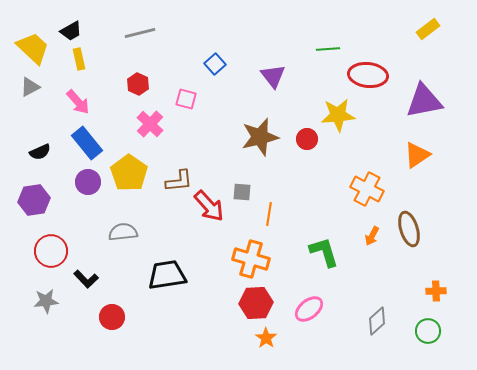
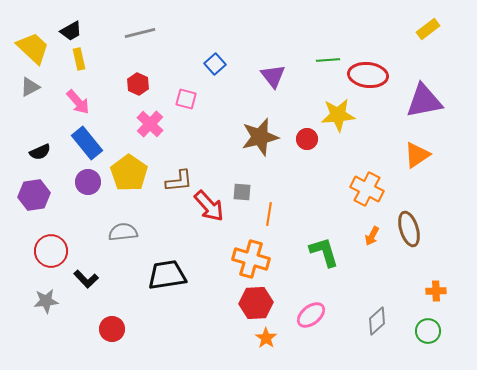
green line at (328, 49): moved 11 px down
purple hexagon at (34, 200): moved 5 px up
pink ellipse at (309, 309): moved 2 px right, 6 px down
red circle at (112, 317): moved 12 px down
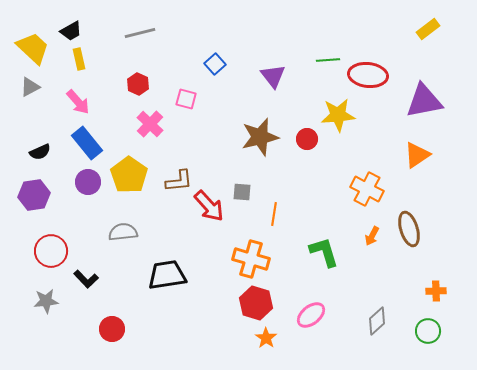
yellow pentagon at (129, 173): moved 2 px down
orange line at (269, 214): moved 5 px right
red hexagon at (256, 303): rotated 20 degrees clockwise
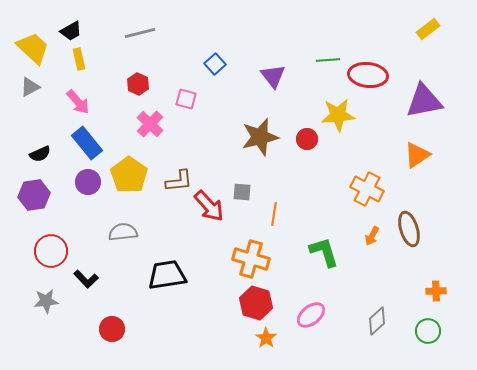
black semicircle at (40, 152): moved 2 px down
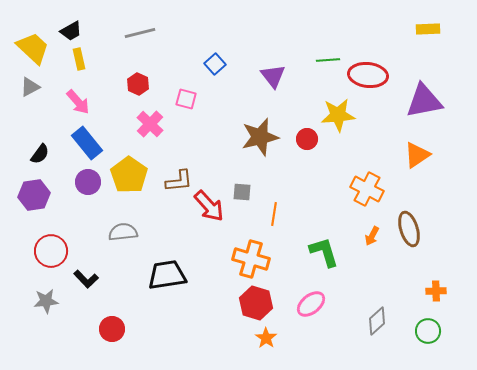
yellow rectangle at (428, 29): rotated 35 degrees clockwise
black semicircle at (40, 154): rotated 30 degrees counterclockwise
pink ellipse at (311, 315): moved 11 px up
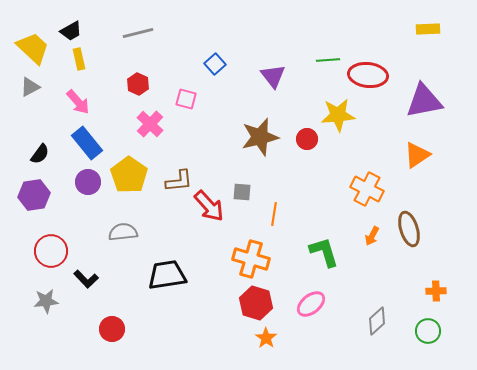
gray line at (140, 33): moved 2 px left
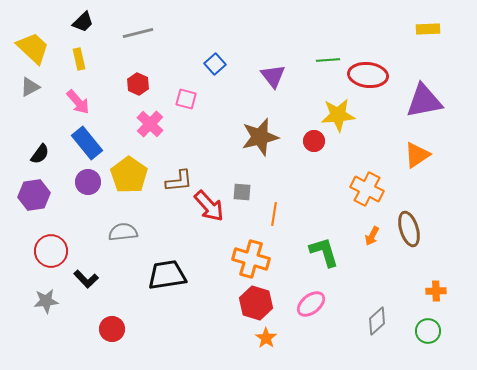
black trapezoid at (71, 31): moved 12 px right, 9 px up; rotated 15 degrees counterclockwise
red circle at (307, 139): moved 7 px right, 2 px down
